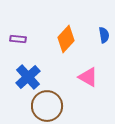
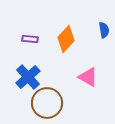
blue semicircle: moved 5 px up
purple rectangle: moved 12 px right
brown circle: moved 3 px up
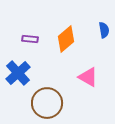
orange diamond: rotated 8 degrees clockwise
blue cross: moved 10 px left, 4 px up
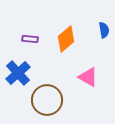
brown circle: moved 3 px up
